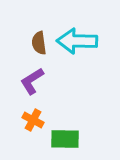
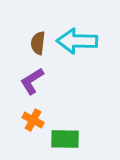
brown semicircle: moved 1 px left; rotated 15 degrees clockwise
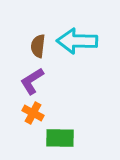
brown semicircle: moved 3 px down
orange cross: moved 7 px up
green rectangle: moved 5 px left, 1 px up
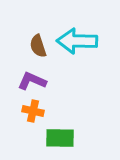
brown semicircle: rotated 25 degrees counterclockwise
purple L-shape: rotated 56 degrees clockwise
orange cross: moved 2 px up; rotated 15 degrees counterclockwise
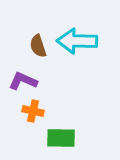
purple L-shape: moved 9 px left
green rectangle: moved 1 px right
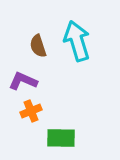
cyan arrow: rotated 72 degrees clockwise
orange cross: moved 2 px left; rotated 35 degrees counterclockwise
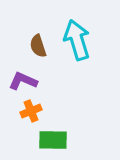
cyan arrow: moved 1 px up
green rectangle: moved 8 px left, 2 px down
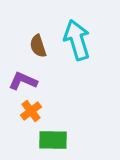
orange cross: rotated 15 degrees counterclockwise
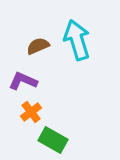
brown semicircle: rotated 85 degrees clockwise
orange cross: moved 1 px down
green rectangle: rotated 28 degrees clockwise
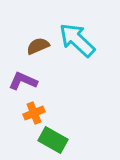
cyan arrow: rotated 30 degrees counterclockwise
orange cross: moved 3 px right, 1 px down; rotated 15 degrees clockwise
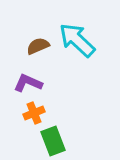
purple L-shape: moved 5 px right, 2 px down
green rectangle: moved 1 px down; rotated 40 degrees clockwise
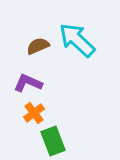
orange cross: rotated 15 degrees counterclockwise
